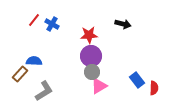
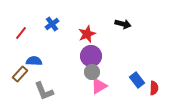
red line: moved 13 px left, 13 px down
blue cross: rotated 24 degrees clockwise
red star: moved 2 px left, 1 px up; rotated 18 degrees counterclockwise
gray L-shape: rotated 100 degrees clockwise
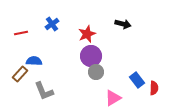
red line: rotated 40 degrees clockwise
gray circle: moved 4 px right
pink triangle: moved 14 px right, 12 px down
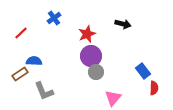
blue cross: moved 2 px right, 6 px up
red line: rotated 32 degrees counterclockwise
brown rectangle: rotated 14 degrees clockwise
blue rectangle: moved 6 px right, 9 px up
pink triangle: rotated 18 degrees counterclockwise
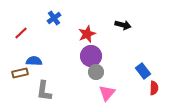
black arrow: moved 1 px down
brown rectangle: moved 1 px up; rotated 21 degrees clockwise
gray L-shape: rotated 30 degrees clockwise
pink triangle: moved 6 px left, 5 px up
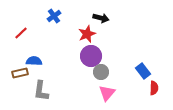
blue cross: moved 2 px up
black arrow: moved 22 px left, 7 px up
gray circle: moved 5 px right
gray L-shape: moved 3 px left
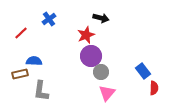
blue cross: moved 5 px left, 3 px down
red star: moved 1 px left, 1 px down
brown rectangle: moved 1 px down
